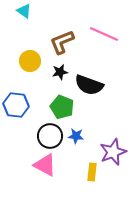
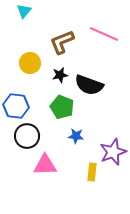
cyan triangle: rotated 35 degrees clockwise
yellow circle: moved 2 px down
black star: moved 3 px down
blue hexagon: moved 1 px down
black circle: moved 23 px left
pink triangle: rotated 30 degrees counterclockwise
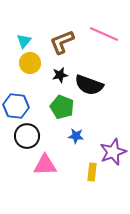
cyan triangle: moved 30 px down
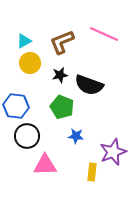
cyan triangle: rotated 21 degrees clockwise
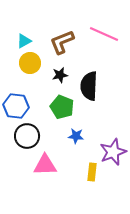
black semicircle: moved 1 px down; rotated 72 degrees clockwise
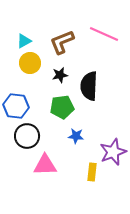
green pentagon: rotated 30 degrees counterclockwise
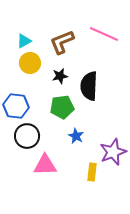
black star: moved 1 px down
blue star: rotated 21 degrees clockwise
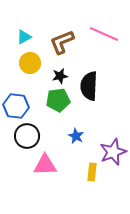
cyan triangle: moved 4 px up
green pentagon: moved 4 px left, 7 px up
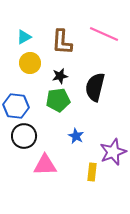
brown L-shape: rotated 64 degrees counterclockwise
black semicircle: moved 6 px right, 1 px down; rotated 12 degrees clockwise
black circle: moved 3 px left
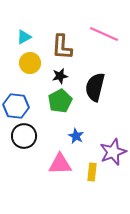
brown L-shape: moved 5 px down
green pentagon: moved 2 px right, 1 px down; rotated 20 degrees counterclockwise
pink triangle: moved 15 px right, 1 px up
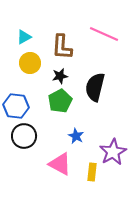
purple star: rotated 8 degrees counterclockwise
pink triangle: rotated 30 degrees clockwise
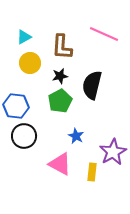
black semicircle: moved 3 px left, 2 px up
